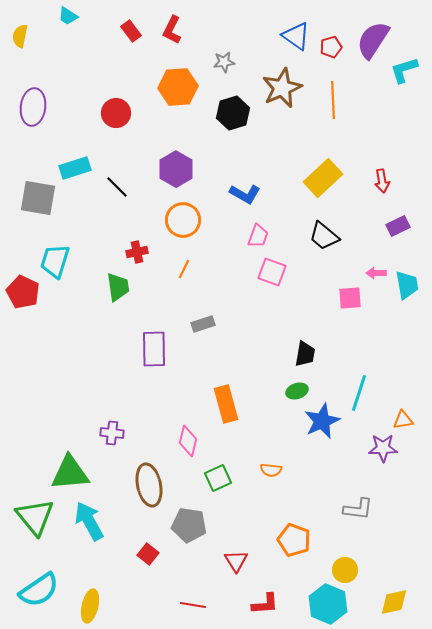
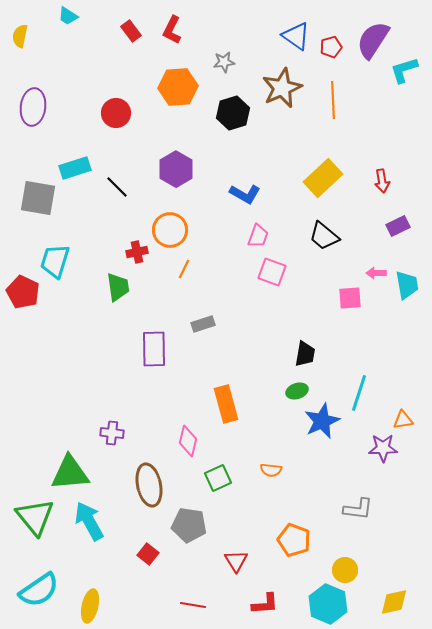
orange circle at (183, 220): moved 13 px left, 10 px down
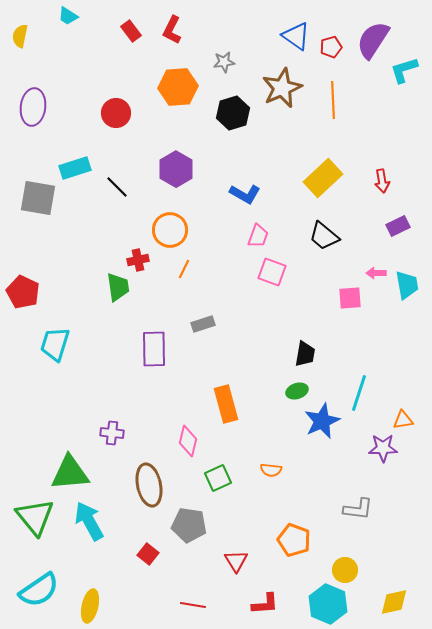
red cross at (137, 252): moved 1 px right, 8 px down
cyan trapezoid at (55, 261): moved 83 px down
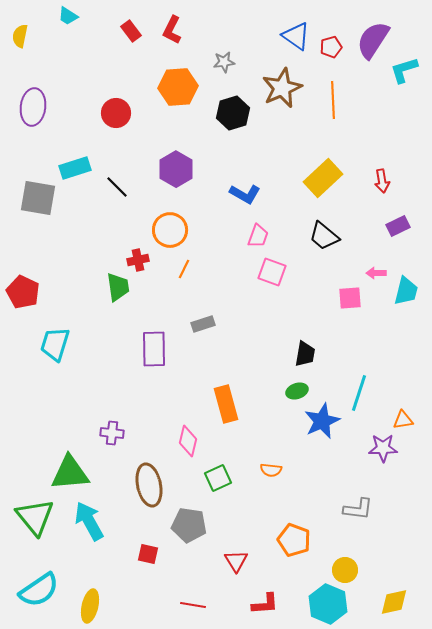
cyan trapezoid at (407, 285): moved 1 px left, 6 px down; rotated 24 degrees clockwise
red square at (148, 554): rotated 25 degrees counterclockwise
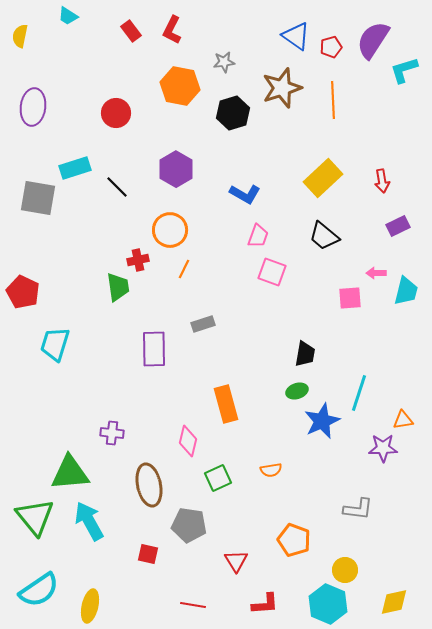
orange hexagon at (178, 87): moved 2 px right, 1 px up; rotated 15 degrees clockwise
brown star at (282, 88): rotated 6 degrees clockwise
orange semicircle at (271, 470): rotated 15 degrees counterclockwise
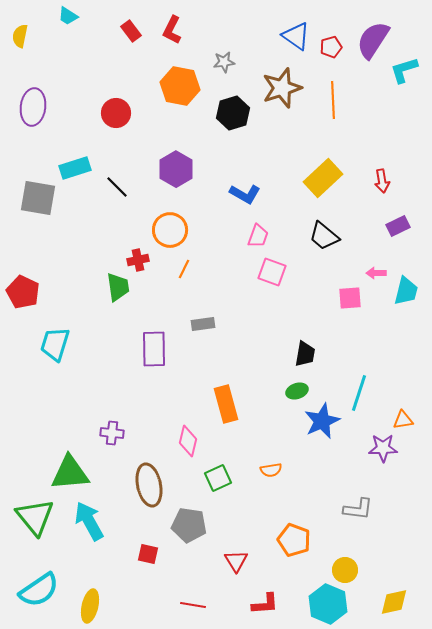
gray rectangle at (203, 324): rotated 10 degrees clockwise
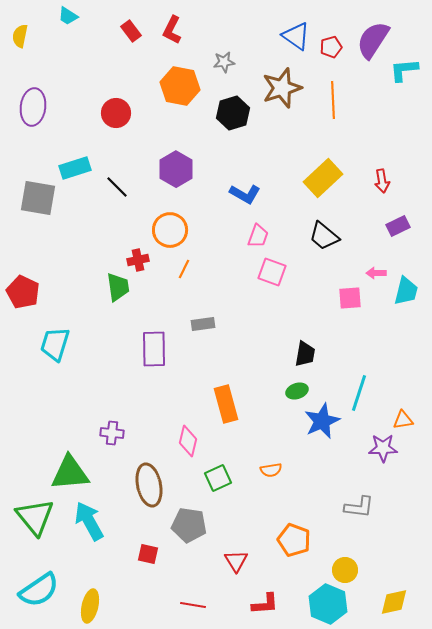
cyan L-shape at (404, 70): rotated 12 degrees clockwise
gray L-shape at (358, 509): moved 1 px right, 2 px up
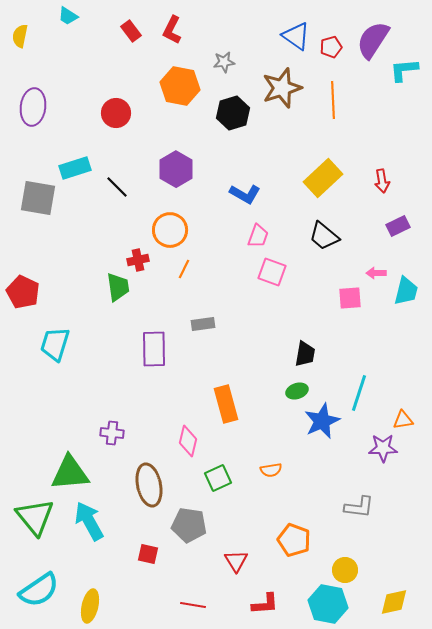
cyan hexagon at (328, 604): rotated 12 degrees counterclockwise
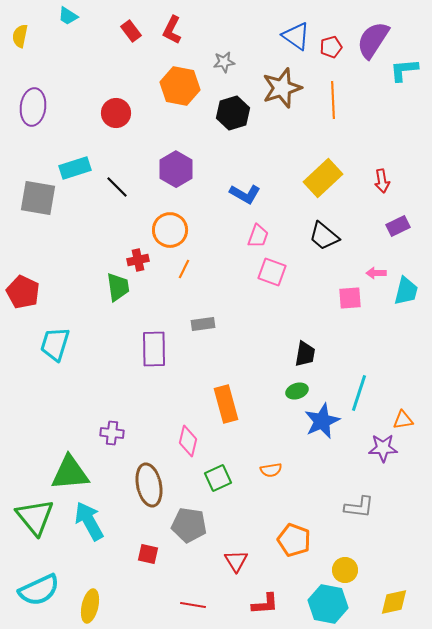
cyan semicircle at (39, 590): rotated 9 degrees clockwise
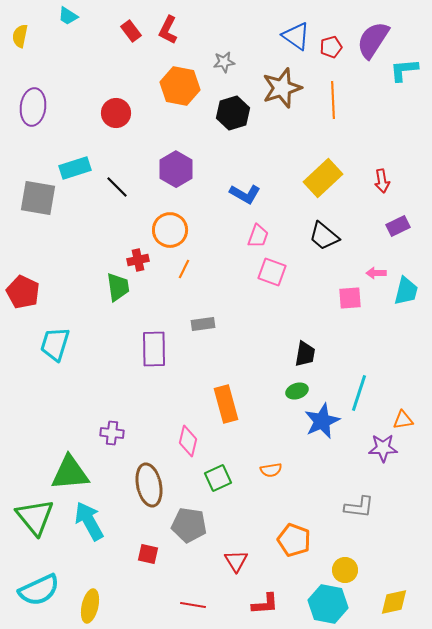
red L-shape at (172, 30): moved 4 px left
